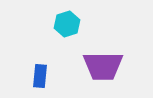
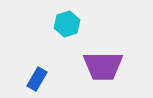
blue rectangle: moved 3 px left, 3 px down; rotated 25 degrees clockwise
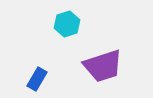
purple trapezoid: rotated 18 degrees counterclockwise
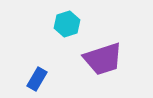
purple trapezoid: moved 7 px up
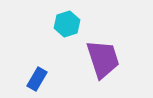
purple trapezoid: rotated 90 degrees counterclockwise
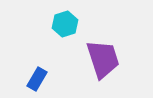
cyan hexagon: moved 2 px left
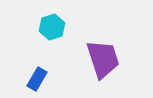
cyan hexagon: moved 13 px left, 3 px down
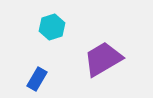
purple trapezoid: rotated 102 degrees counterclockwise
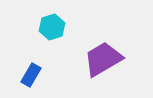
blue rectangle: moved 6 px left, 4 px up
